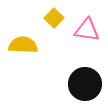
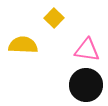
pink triangle: moved 20 px down
black circle: moved 1 px right, 1 px down
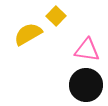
yellow square: moved 2 px right, 2 px up
yellow semicircle: moved 5 px right, 11 px up; rotated 32 degrees counterclockwise
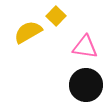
yellow semicircle: moved 2 px up
pink triangle: moved 2 px left, 3 px up
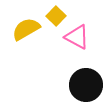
yellow semicircle: moved 2 px left, 3 px up
pink triangle: moved 8 px left, 10 px up; rotated 20 degrees clockwise
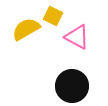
yellow square: moved 3 px left; rotated 18 degrees counterclockwise
black circle: moved 14 px left, 1 px down
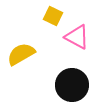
yellow semicircle: moved 5 px left, 25 px down
black circle: moved 1 px up
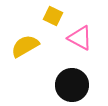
pink triangle: moved 3 px right, 1 px down
yellow semicircle: moved 4 px right, 8 px up
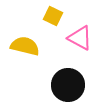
yellow semicircle: rotated 44 degrees clockwise
black circle: moved 4 px left
